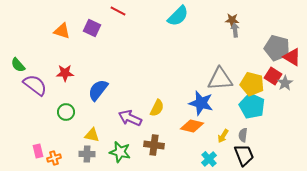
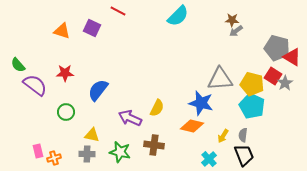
gray arrow: moved 1 px right, 1 px down; rotated 120 degrees counterclockwise
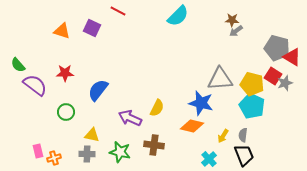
gray star: rotated 14 degrees clockwise
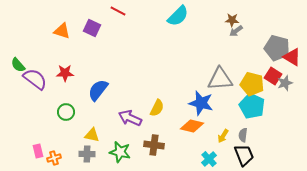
purple semicircle: moved 6 px up
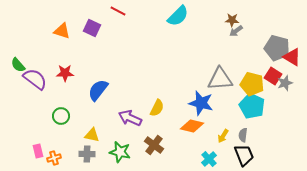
green circle: moved 5 px left, 4 px down
brown cross: rotated 30 degrees clockwise
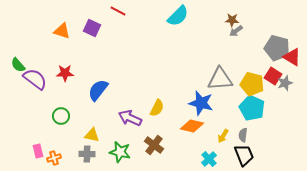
cyan pentagon: moved 2 px down
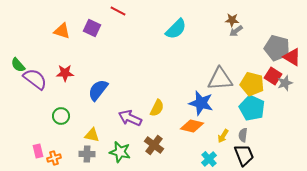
cyan semicircle: moved 2 px left, 13 px down
